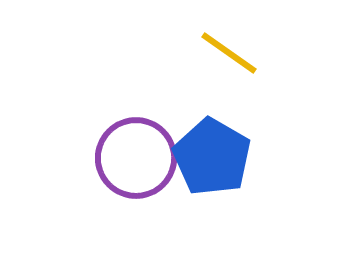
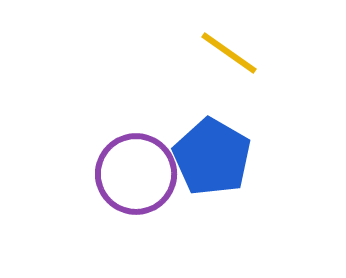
purple circle: moved 16 px down
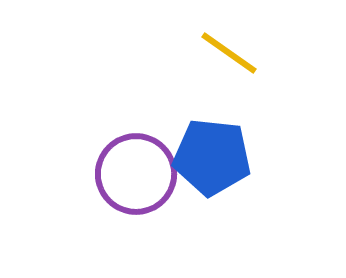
blue pentagon: rotated 24 degrees counterclockwise
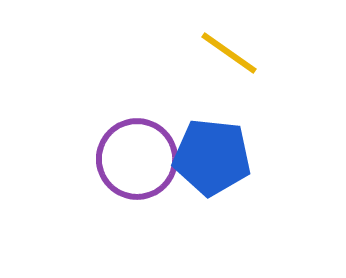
purple circle: moved 1 px right, 15 px up
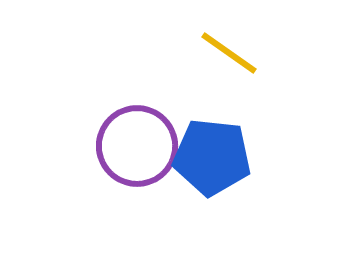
purple circle: moved 13 px up
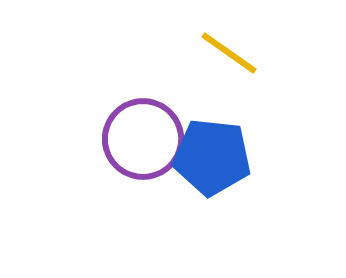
purple circle: moved 6 px right, 7 px up
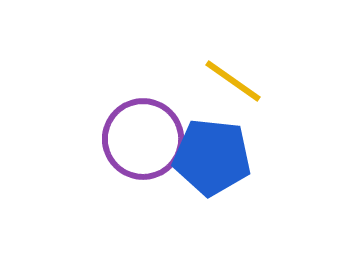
yellow line: moved 4 px right, 28 px down
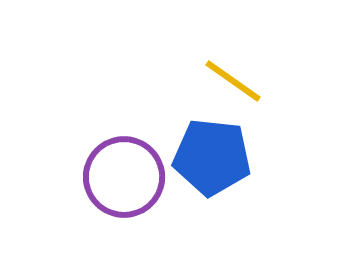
purple circle: moved 19 px left, 38 px down
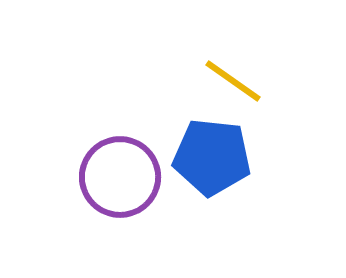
purple circle: moved 4 px left
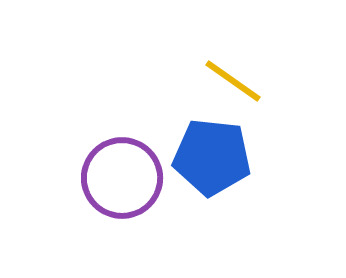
purple circle: moved 2 px right, 1 px down
